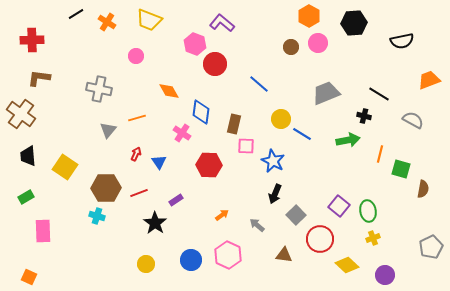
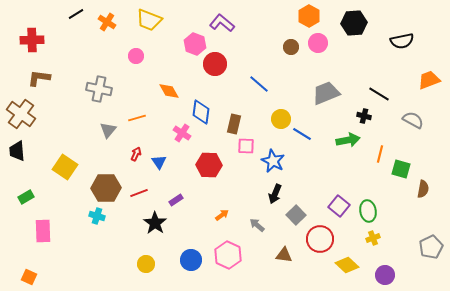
black trapezoid at (28, 156): moved 11 px left, 5 px up
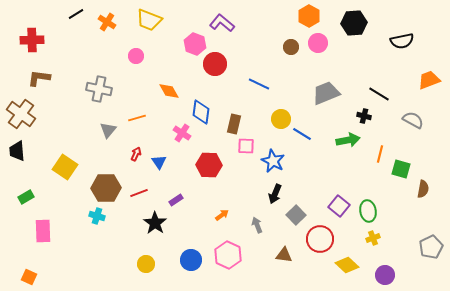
blue line at (259, 84): rotated 15 degrees counterclockwise
gray arrow at (257, 225): rotated 28 degrees clockwise
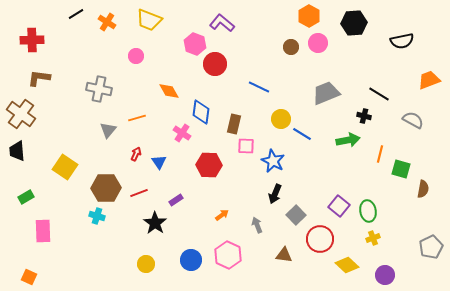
blue line at (259, 84): moved 3 px down
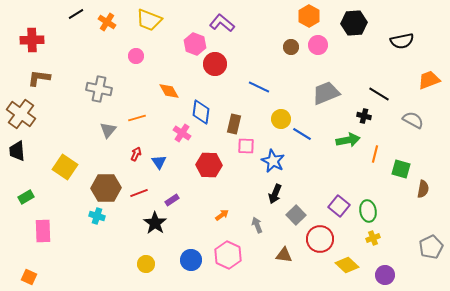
pink circle at (318, 43): moved 2 px down
orange line at (380, 154): moved 5 px left
purple rectangle at (176, 200): moved 4 px left
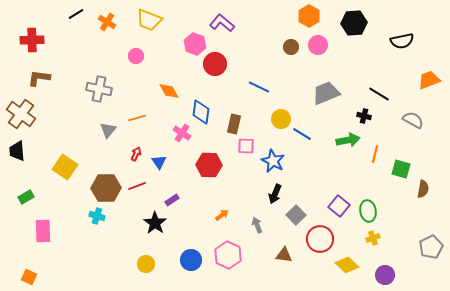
red line at (139, 193): moved 2 px left, 7 px up
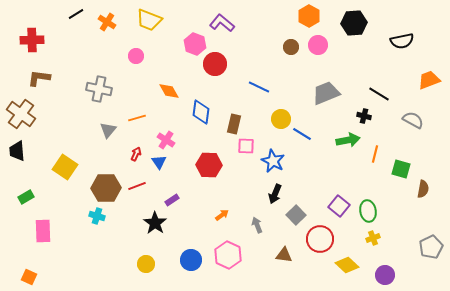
pink cross at (182, 133): moved 16 px left, 7 px down
